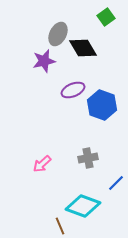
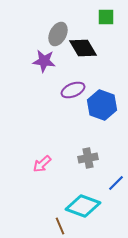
green square: rotated 36 degrees clockwise
purple star: rotated 20 degrees clockwise
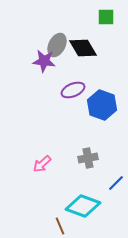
gray ellipse: moved 1 px left, 11 px down
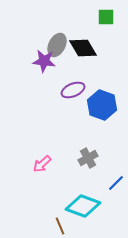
gray cross: rotated 18 degrees counterclockwise
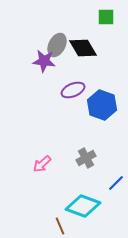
gray cross: moved 2 px left
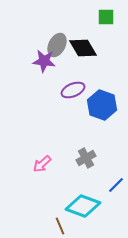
blue line: moved 2 px down
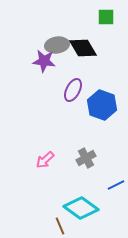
gray ellipse: rotated 55 degrees clockwise
purple ellipse: rotated 40 degrees counterclockwise
pink arrow: moved 3 px right, 4 px up
blue line: rotated 18 degrees clockwise
cyan diamond: moved 2 px left, 2 px down; rotated 16 degrees clockwise
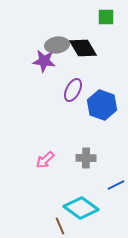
gray cross: rotated 30 degrees clockwise
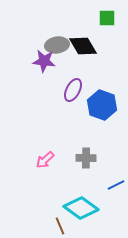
green square: moved 1 px right, 1 px down
black diamond: moved 2 px up
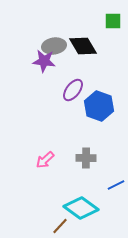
green square: moved 6 px right, 3 px down
gray ellipse: moved 3 px left, 1 px down
purple ellipse: rotated 10 degrees clockwise
blue hexagon: moved 3 px left, 1 px down
brown line: rotated 66 degrees clockwise
